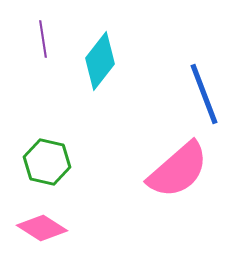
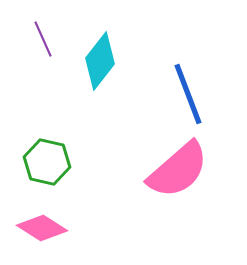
purple line: rotated 15 degrees counterclockwise
blue line: moved 16 px left
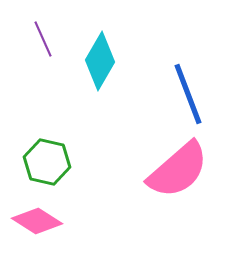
cyan diamond: rotated 8 degrees counterclockwise
pink diamond: moved 5 px left, 7 px up
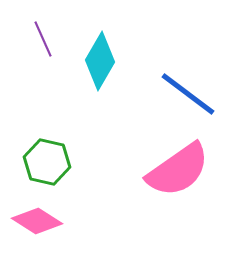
blue line: rotated 32 degrees counterclockwise
pink semicircle: rotated 6 degrees clockwise
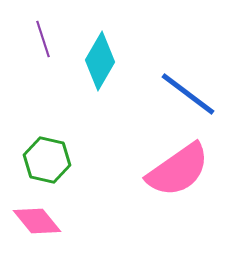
purple line: rotated 6 degrees clockwise
green hexagon: moved 2 px up
pink diamond: rotated 18 degrees clockwise
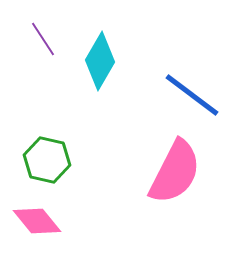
purple line: rotated 15 degrees counterclockwise
blue line: moved 4 px right, 1 px down
pink semicircle: moved 3 px left, 2 px down; rotated 28 degrees counterclockwise
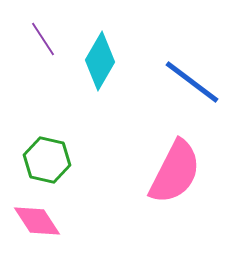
blue line: moved 13 px up
pink diamond: rotated 6 degrees clockwise
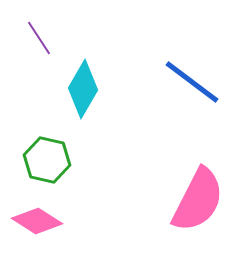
purple line: moved 4 px left, 1 px up
cyan diamond: moved 17 px left, 28 px down
pink semicircle: moved 23 px right, 28 px down
pink diamond: rotated 24 degrees counterclockwise
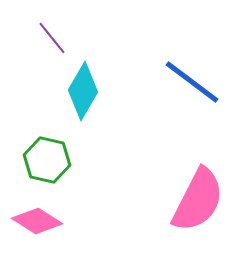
purple line: moved 13 px right; rotated 6 degrees counterclockwise
cyan diamond: moved 2 px down
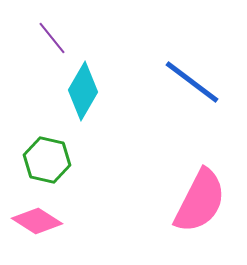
pink semicircle: moved 2 px right, 1 px down
